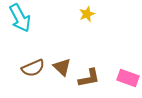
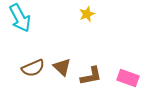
brown L-shape: moved 2 px right, 2 px up
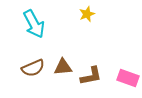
cyan arrow: moved 14 px right, 6 px down
brown triangle: moved 1 px right; rotated 48 degrees counterclockwise
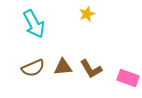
brown L-shape: moved 7 px up; rotated 70 degrees clockwise
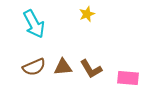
brown semicircle: moved 1 px right, 1 px up
pink rectangle: rotated 15 degrees counterclockwise
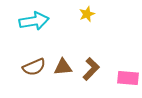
cyan arrow: moved 3 px up; rotated 72 degrees counterclockwise
brown L-shape: rotated 105 degrees counterclockwise
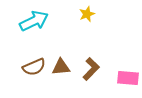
cyan arrow: rotated 16 degrees counterclockwise
brown triangle: moved 2 px left
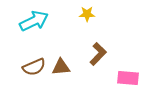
yellow star: rotated 21 degrees clockwise
brown L-shape: moved 7 px right, 15 px up
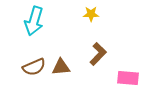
yellow star: moved 4 px right
cyan arrow: rotated 132 degrees clockwise
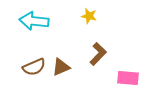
yellow star: moved 2 px left, 2 px down; rotated 14 degrees clockwise
cyan arrow: rotated 80 degrees clockwise
brown triangle: rotated 18 degrees counterclockwise
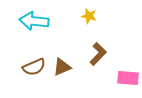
brown triangle: moved 1 px right
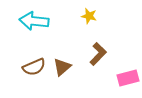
brown triangle: rotated 18 degrees counterclockwise
pink rectangle: rotated 20 degrees counterclockwise
